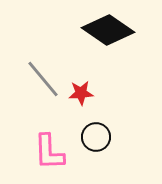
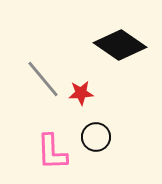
black diamond: moved 12 px right, 15 px down
pink L-shape: moved 3 px right
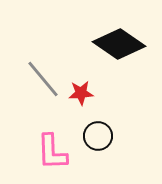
black diamond: moved 1 px left, 1 px up
black circle: moved 2 px right, 1 px up
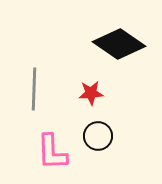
gray line: moved 9 px left, 10 px down; rotated 42 degrees clockwise
red star: moved 10 px right
